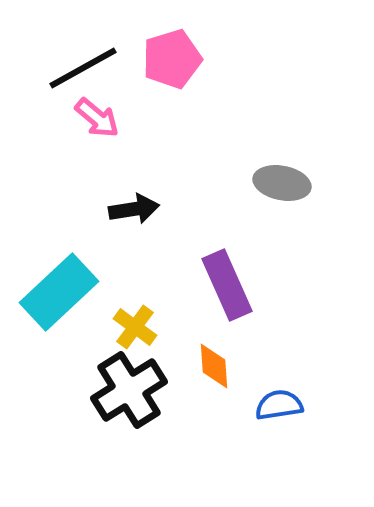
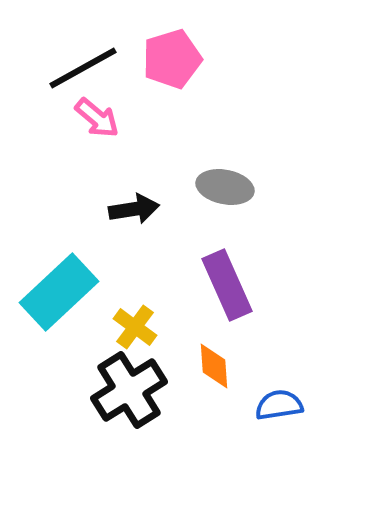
gray ellipse: moved 57 px left, 4 px down
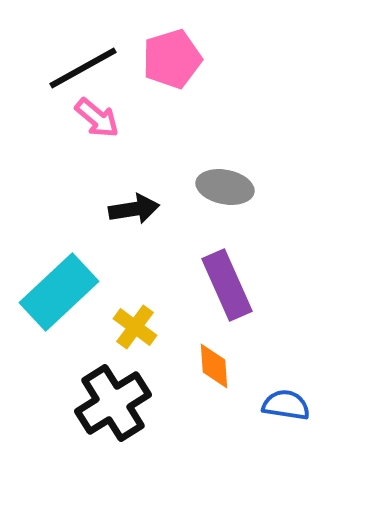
black cross: moved 16 px left, 13 px down
blue semicircle: moved 7 px right; rotated 18 degrees clockwise
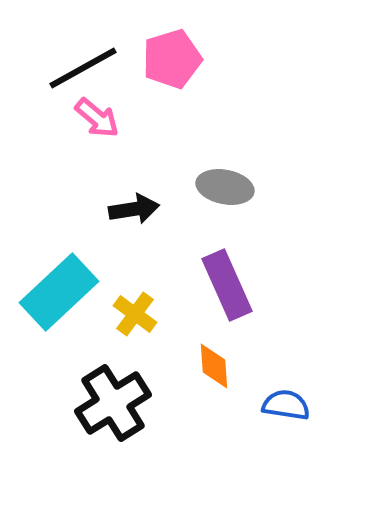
yellow cross: moved 13 px up
